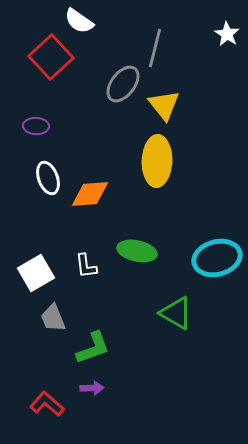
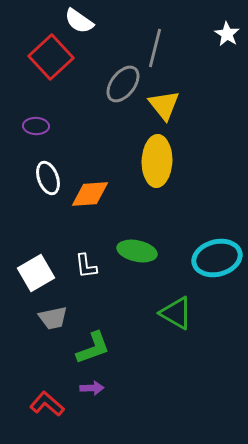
gray trapezoid: rotated 80 degrees counterclockwise
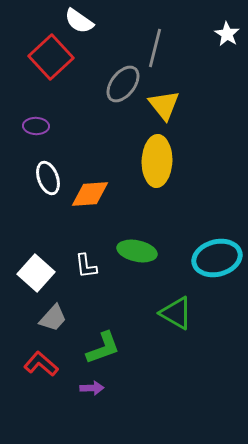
white square: rotated 18 degrees counterclockwise
gray trapezoid: rotated 36 degrees counterclockwise
green L-shape: moved 10 px right
red L-shape: moved 6 px left, 40 px up
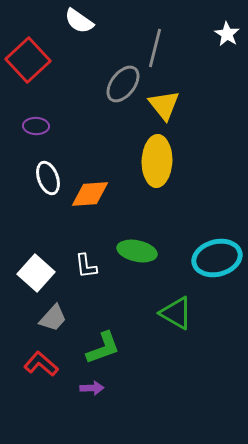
red square: moved 23 px left, 3 px down
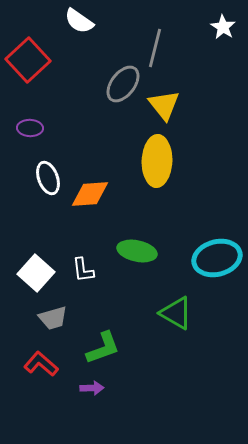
white star: moved 4 px left, 7 px up
purple ellipse: moved 6 px left, 2 px down
white L-shape: moved 3 px left, 4 px down
gray trapezoid: rotated 32 degrees clockwise
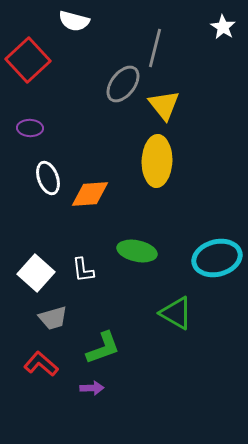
white semicircle: moved 5 px left; rotated 20 degrees counterclockwise
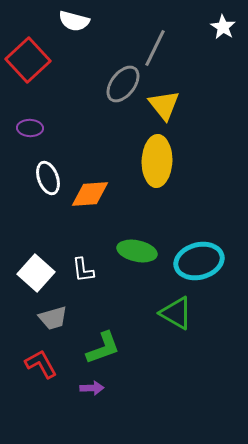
gray line: rotated 12 degrees clockwise
cyan ellipse: moved 18 px left, 3 px down
red L-shape: rotated 20 degrees clockwise
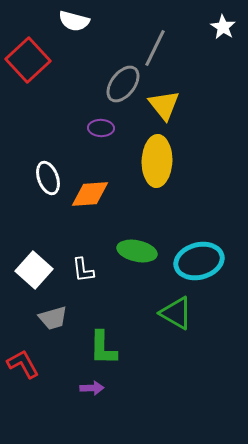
purple ellipse: moved 71 px right
white square: moved 2 px left, 3 px up
green L-shape: rotated 111 degrees clockwise
red L-shape: moved 18 px left
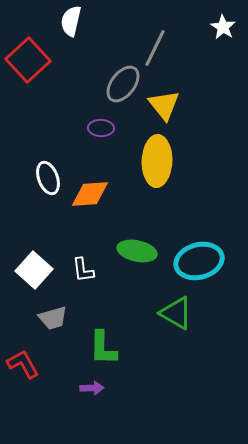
white semicircle: moved 3 px left; rotated 88 degrees clockwise
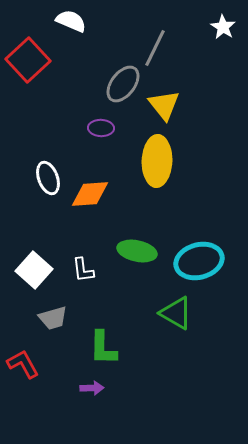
white semicircle: rotated 100 degrees clockwise
